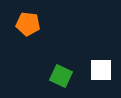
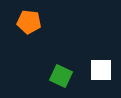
orange pentagon: moved 1 px right, 2 px up
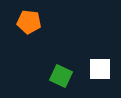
white square: moved 1 px left, 1 px up
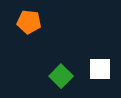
green square: rotated 20 degrees clockwise
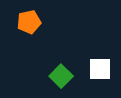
orange pentagon: rotated 20 degrees counterclockwise
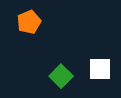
orange pentagon: rotated 10 degrees counterclockwise
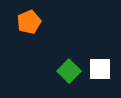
green square: moved 8 px right, 5 px up
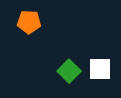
orange pentagon: rotated 25 degrees clockwise
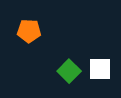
orange pentagon: moved 9 px down
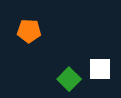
green square: moved 8 px down
